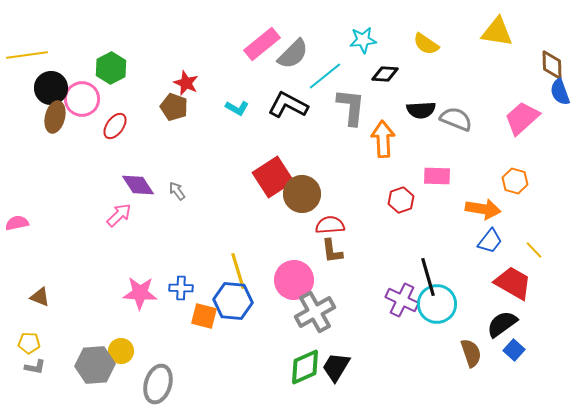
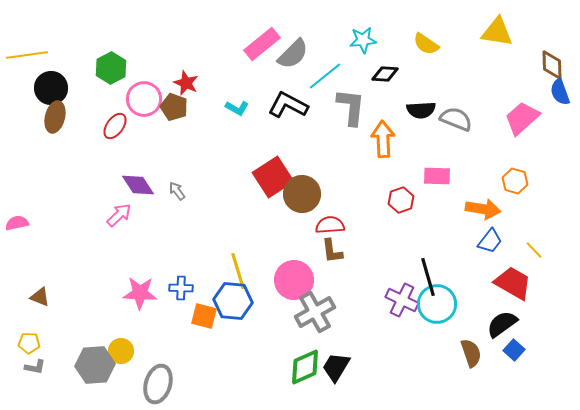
pink circle at (82, 99): moved 62 px right
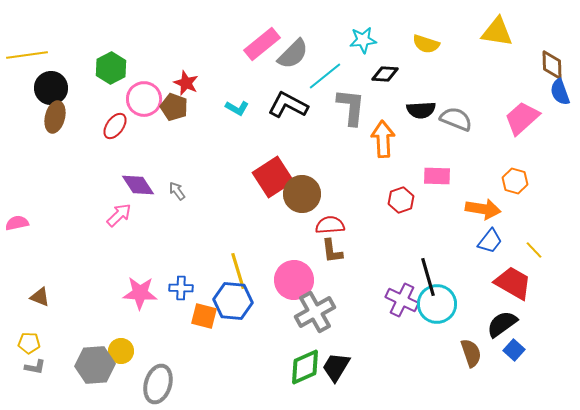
yellow semicircle at (426, 44): rotated 16 degrees counterclockwise
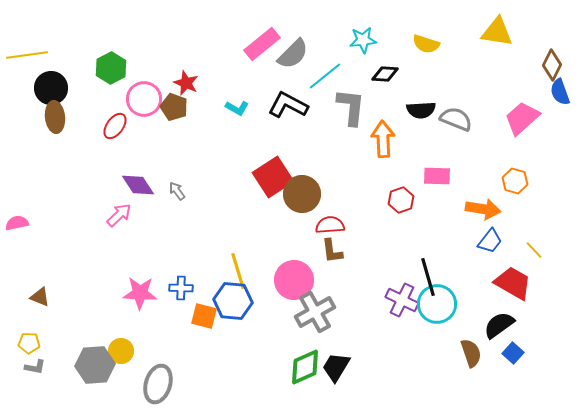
brown diamond at (552, 65): rotated 28 degrees clockwise
brown ellipse at (55, 117): rotated 20 degrees counterclockwise
black semicircle at (502, 324): moved 3 px left, 1 px down
blue square at (514, 350): moved 1 px left, 3 px down
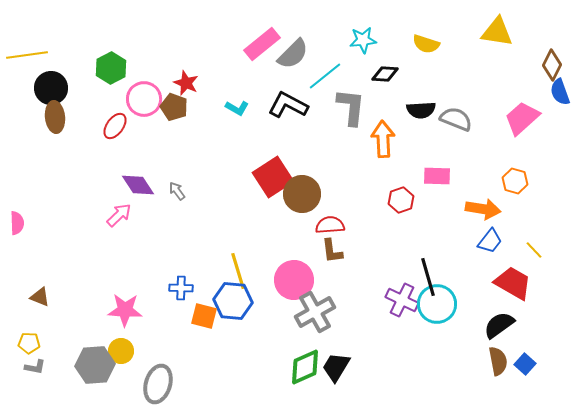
pink semicircle at (17, 223): rotated 100 degrees clockwise
pink star at (140, 293): moved 15 px left, 17 px down
brown semicircle at (471, 353): moved 27 px right, 8 px down; rotated 8 degrees clockwise
blue square at (513, 353): moved 12 px right, 11 px down
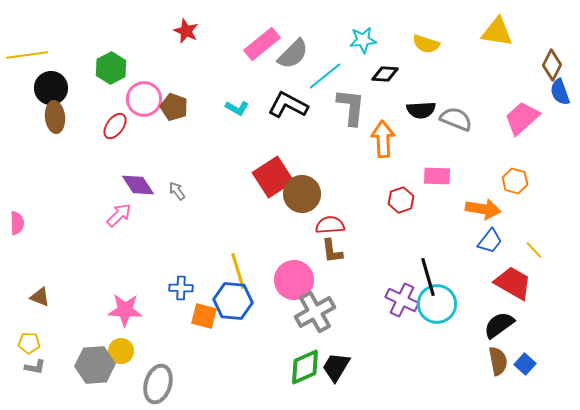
red star at (186, 83): moved 52 px up
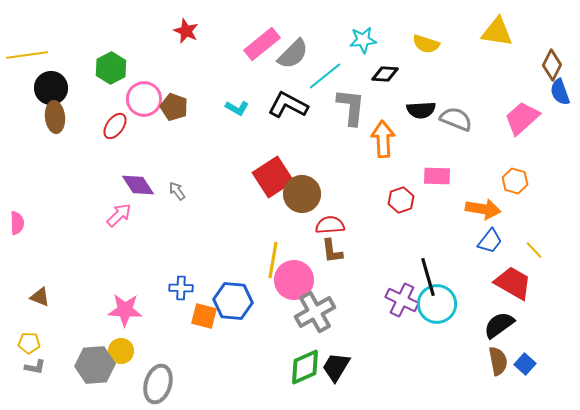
yellow line at (238, 271): moved 35 px right, 11 px up; rotated 27 degrees clockwise
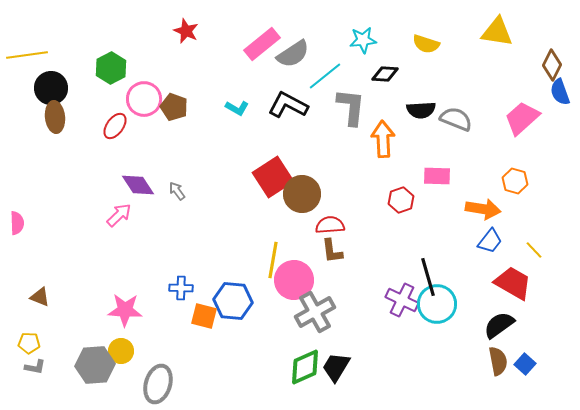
gray semicircle at (293, 54): rotated 12 degrees clockwise
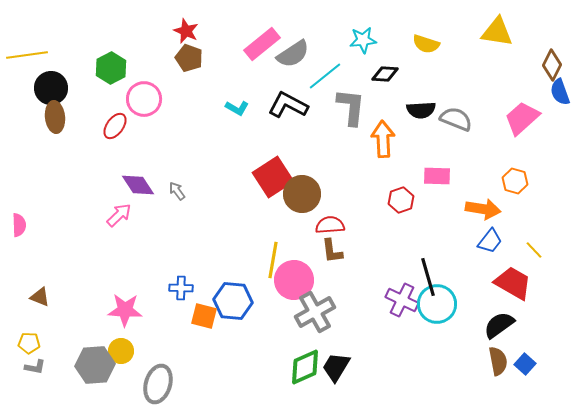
brown pentagon at (174, 107): moved 15 px right, 49 px up
pink semicircle at (17, 223): moved 2 px right, 2 px down
